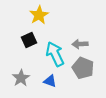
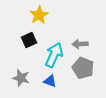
cyan arrow: moved 1 px left, 1 px down; rotated 50 degrees clockwise
gray star: rotated 24 degrees counterclockwise
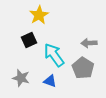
gray arrow: moved 9 px right, 1 px up
cyan arrow: rotated 60 degrees counterclockwise
gray pentagon: rotated 10 degrees clockwise
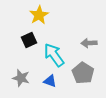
gray pentagon: moved 5 px down
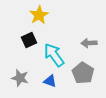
gray star: moved 1 px left
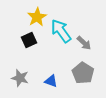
yellow star: moved 2 px left, 2 px down
gray arrow: moved 5 px left; rotated 133 degrees counterclockwise
cyan arrow: moved 7 px right, 24 px up
blue triangle: moved 1 px right
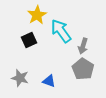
yellow star: moved 2 px up
gray arrow: moved 1 px left, 3 px down; rotated 63 degrees clockwise
gray pentagon: moved 4 px up
blue triangle: moved 2 px left
